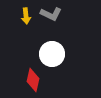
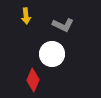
gray L-shape: moved 12 px right, 11 px down
red diamond: rotated 10 degrees clockwise
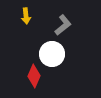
gray L-shape: rotated 65 degrees counterclockwise
red diamond: moved 1 px right, 4 px up
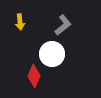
yellow arrow: moved 6 px left, 6 px down
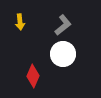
white circle: moved 11 px right
red diamond: moved 1 px left
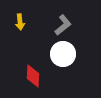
red diamond: rotated 20 degrees counterclockwise
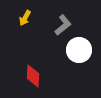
yellow arrow: moved 5 px right, 4 px up; rotated 35 degrees clockwise
white circle: moved 16 px right, 4 px up
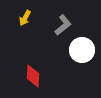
white circle: moved 3 px right
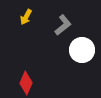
yellow arrow: moved 1 px right, 1 px up
red diamond: moved 7 px left, 7 px down; rotated 20 degrees clockwise
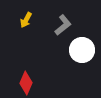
yellow arrow: moved 3 px down
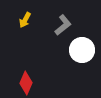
yellow arrow: moved 1 px left
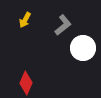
white circle: moved 1 px right, 2 px up
